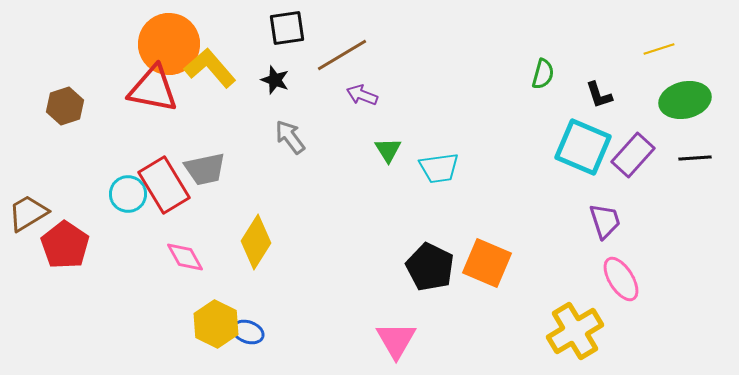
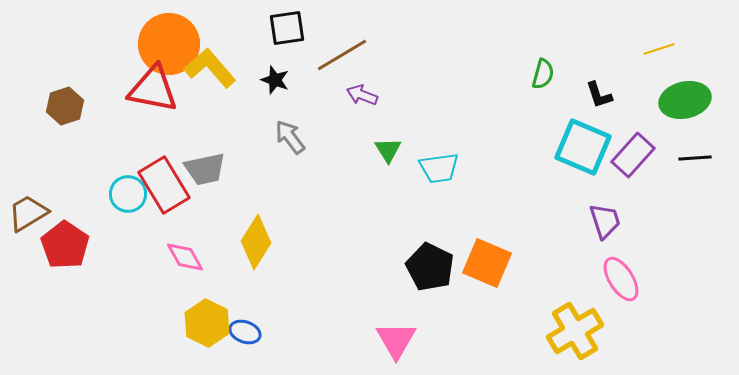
yellow hexagon: moved 9 px left, 1 px up
blue ellipse: moved 3 px left
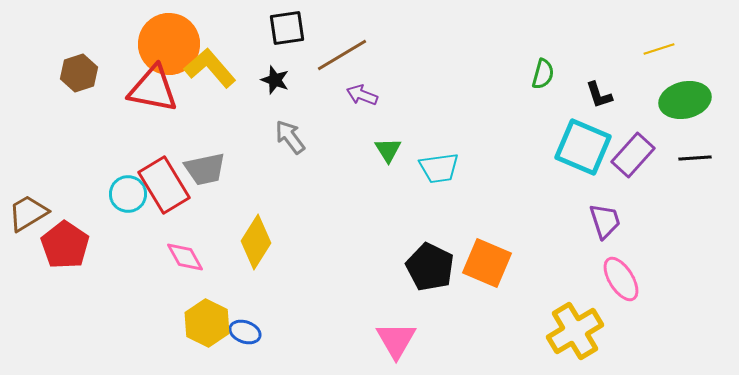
brown hexagon: moved 14 px right, 33 px up
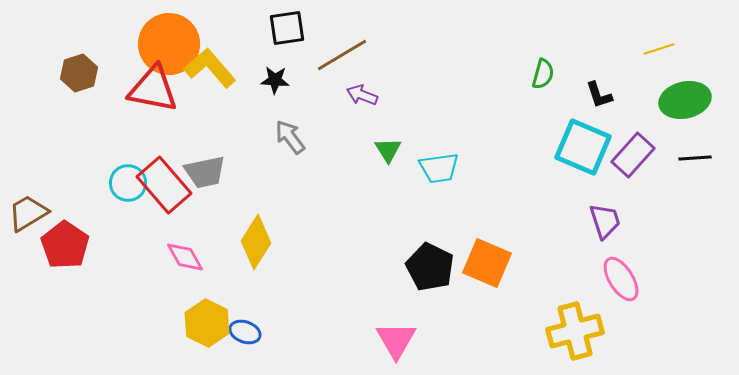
black star: rotated 16 degrees counterclockwise
gray trapezoid: moved 3 px down
red rectangle: rotated 10 degrees counterclockwise
cyan circle: moved 11 px up
yellow cross: rotated 16 degrees clockwise
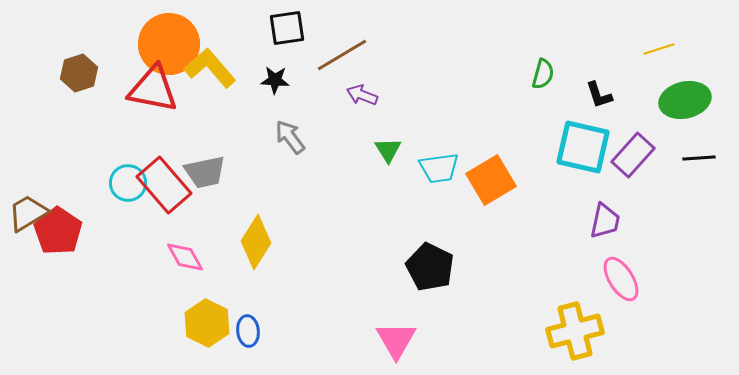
cyan square: rotated 10 degrees counterclockwise
black line: moved 4 px right
purple trapezoid: rotated 30 degrees clockwise
red pentagon: moved 7 px left, 14 px up
orange square: moved 4 px right, 83 px up; rotated 36 degrees clockwise
blue ellipse: moved 3 px right, 1 px up; rotated 64 degrees clockwise
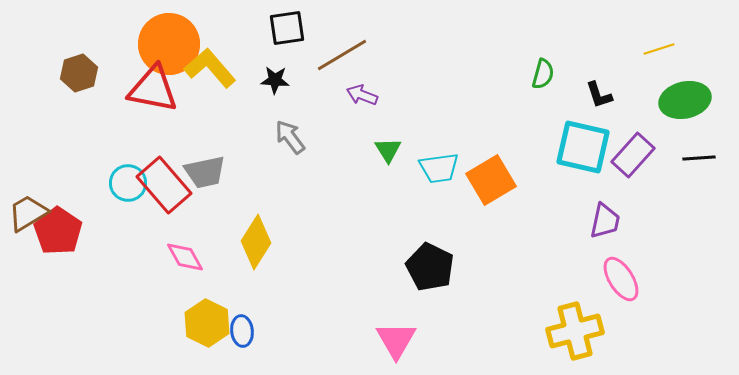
blue ellipse: moved 6 px left
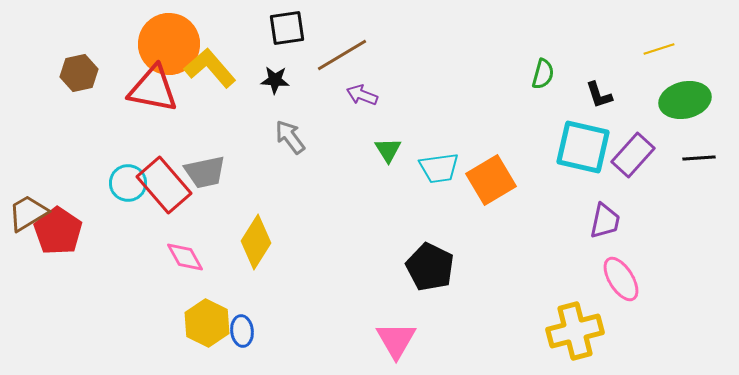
brown hexagon: rotated 6 degrees clockwise
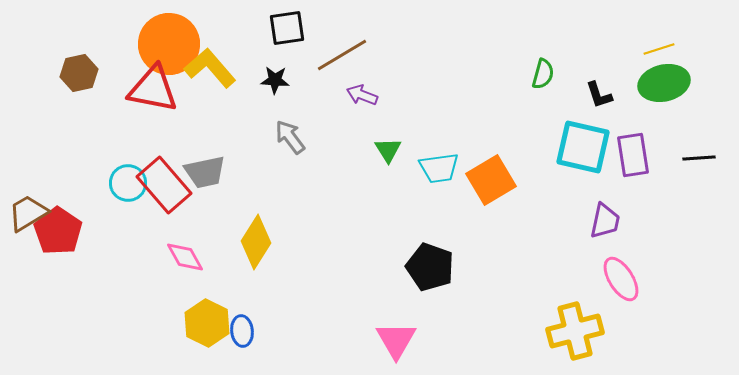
green ellipse: moved 21 px left, 17 px up
purple rectangle: rotated 51 degrees counterclockwise
black pentagon: rotated 6 degrees counterclockwise
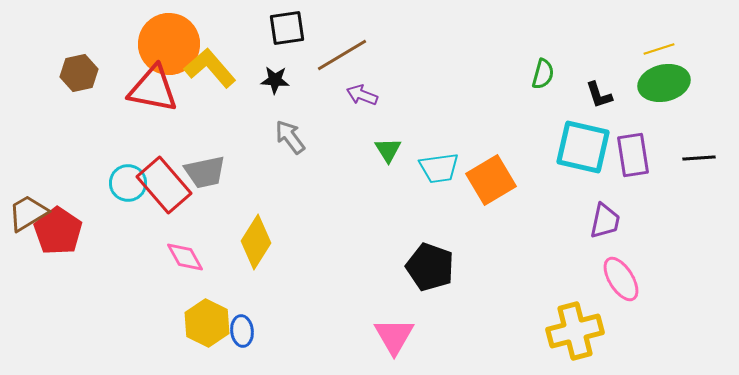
pink triangle: moved 2 px left, 4 px up
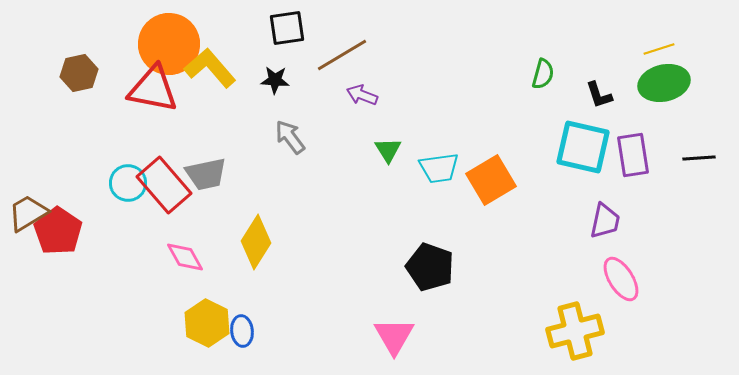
gray trapezoid: moved 1 px right, 2 px down
